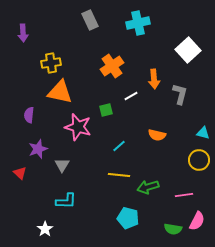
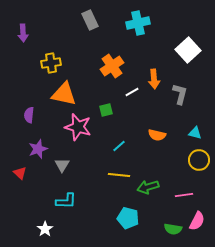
orange triangle: moved 4 px right, 2 px down
white line: moved 1 px right, 4 px up
cyan triangle: moved 8 px left
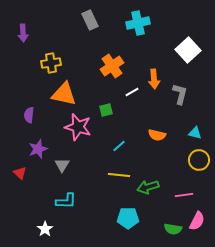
cyan pentagon: rotated 15 degrees counterclockwise
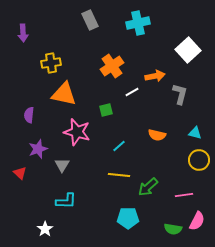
orange arrow: moved 1 px right, 3 px up; rotated 96 degrees counterclockwise
pink star: moved 1 px left, 5 px down
green arrow: rotated 25 degrees counterclockwise
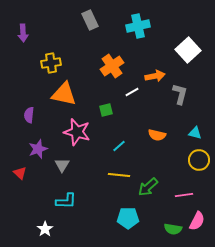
cyan cross: moved 3 px down
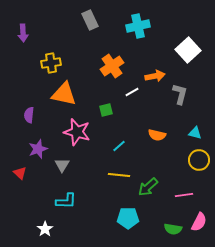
pink semicircle: moved 2 px right, 1 px down
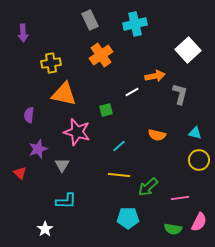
cyan cross: moved 3 px left, 2 px up
orange cross: moved 11 px left, 11 px up
pink line: moved 4 px left, 3 px down
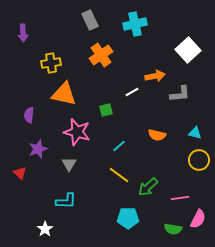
gray L-shape: rotated 70 degrees clockwise
gray triangle: moved 7 px right, 1 px up
yellow line: rotated 30 degrees clockwise
pink semicircle: moved 1 px left, 3 px up
